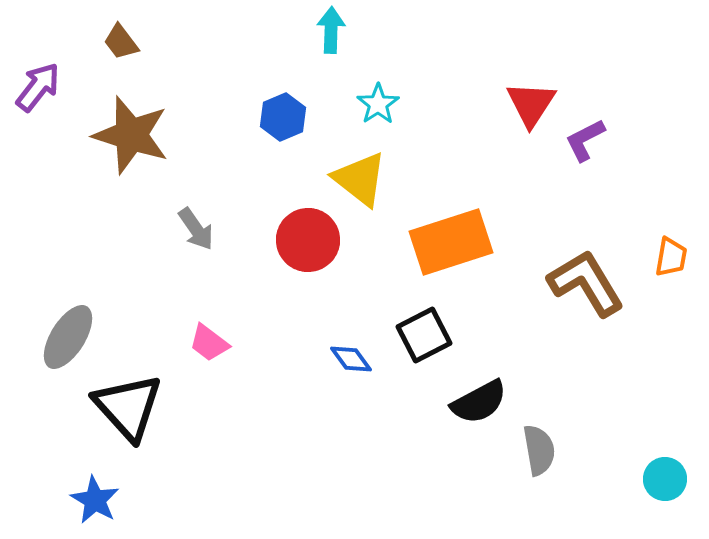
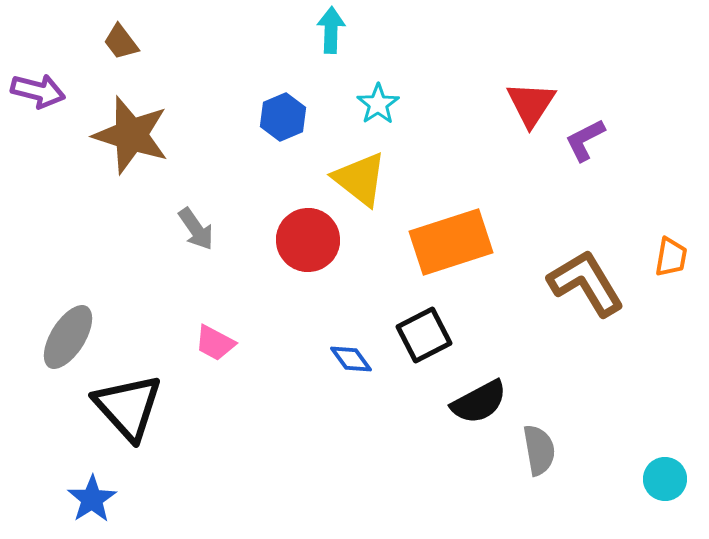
purple arrow: moved 4 px down; rotated 66 degrees clockwise
pink trapezoid: moved 6 px right; rotated 9 degrees counterclockwise
blue star: moved 3 px left, 1 px up; rotated 9 degrees clockwise
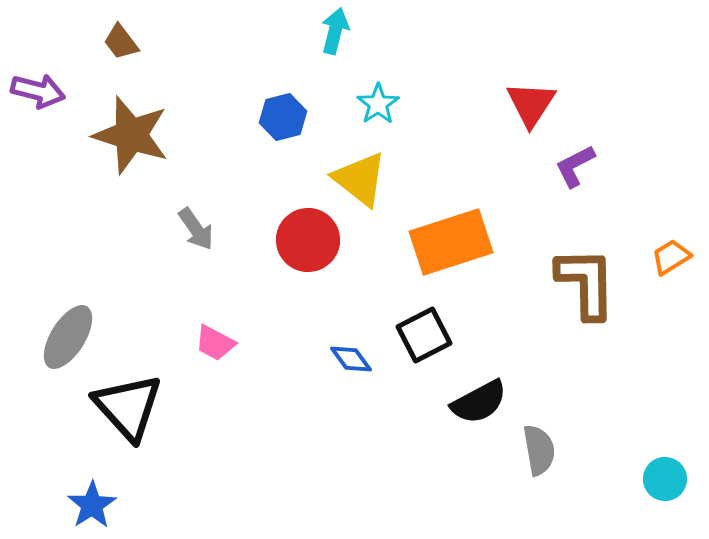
cyan arrow: moved 4 px right, 1 px down; rotated 12 degrees clockwise
blue hexagon: rotated 9 degrees clockwise
purple L-shape: moved 10 px left, 26 px down
orange trapezoid: rotated 132 degrees counterclockwise
brown L-shape: rotated 30 degrees clockwise
blue star: moved 6 px down
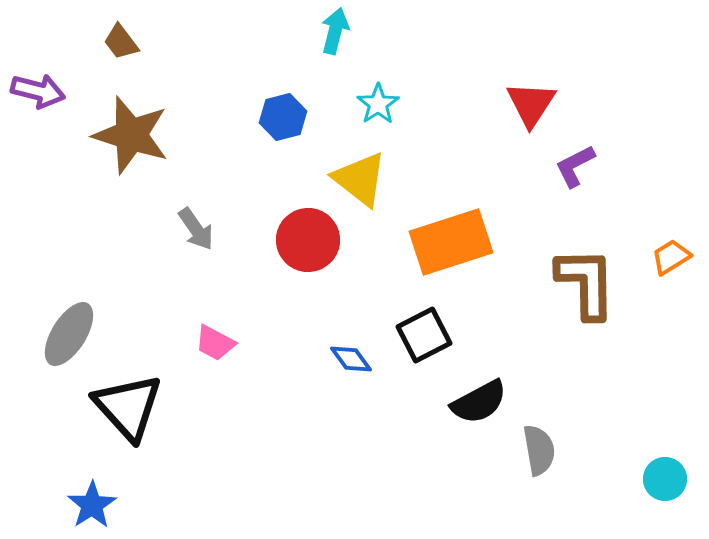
gray ellipse: moved 1 px right, 3 px up
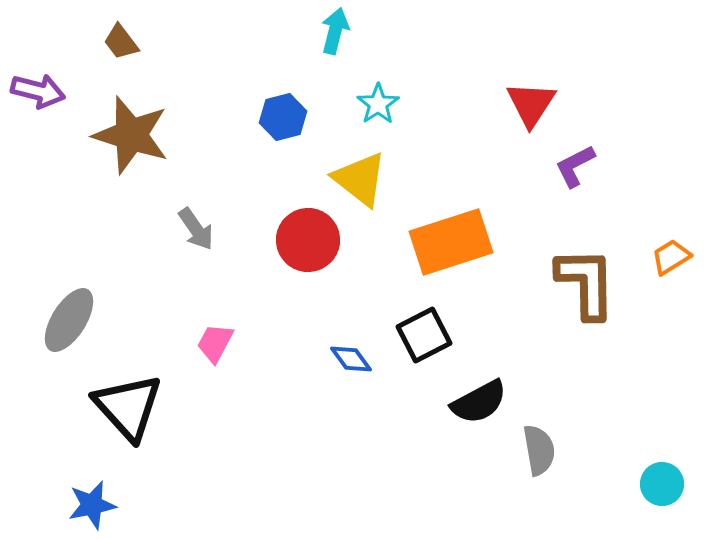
gray ellipse: moved 14 px up
pink trapezoid: rotated 90 degrees clockwise
cyan circle: moved 3 px left, 5 px down
blue star: rotated 21 degrees clockwise
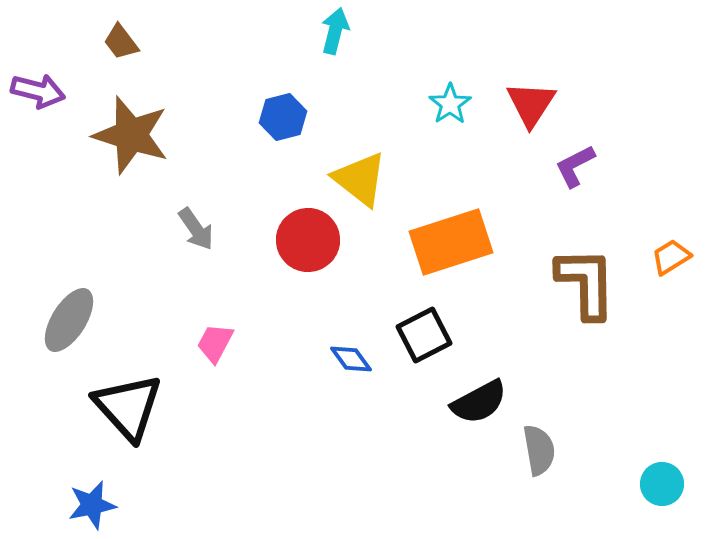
cyan star: moved 72 px right
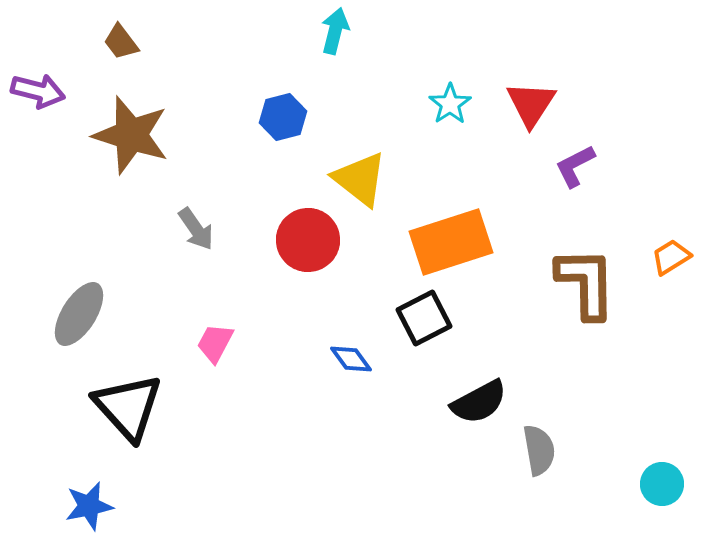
gray ellipse: moved 10 px right, 6 px up
black square: moved 17 px up
blue star: moved 3 px left, 1 px down
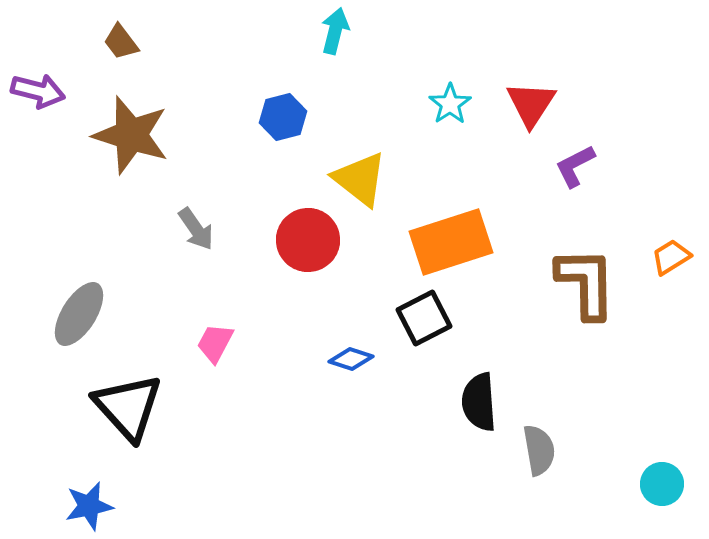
blue diamond: rotated 36 degrees counterclockwise
black semicircle: rotated 114 degrees clockwise
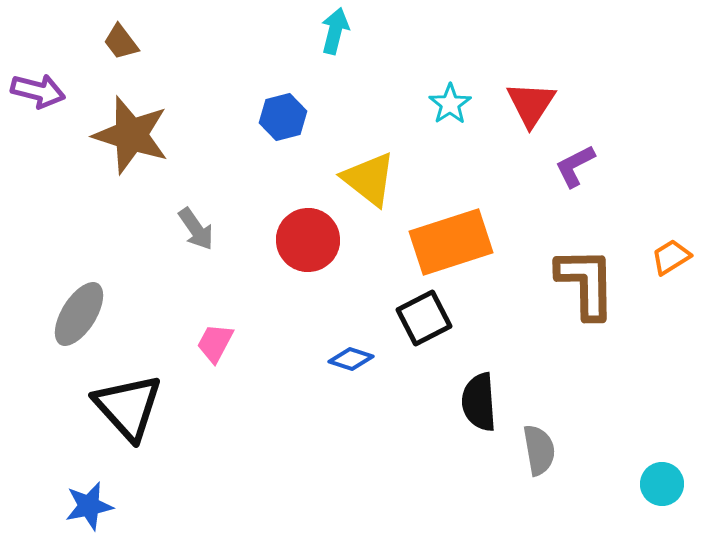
yellow triangle: moved 9 px right
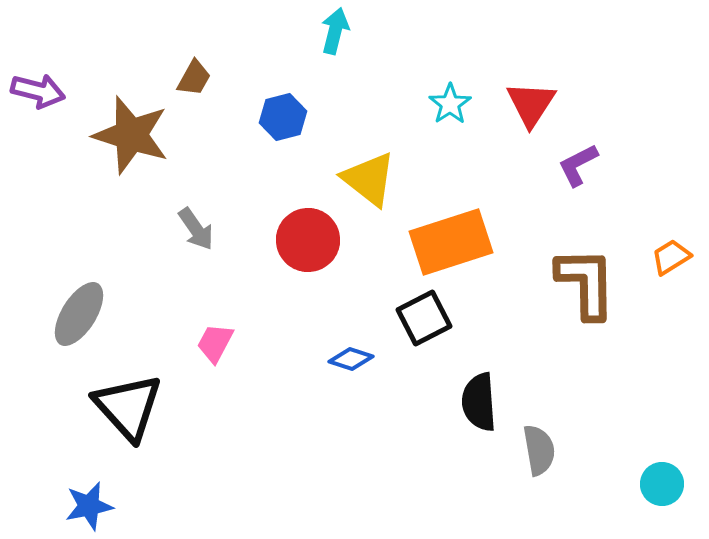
brown trapezoid: moved 73 px right, 36 px down; rotated 114 degrees counterclockwise
purple L-shape: moved 3 px right, 1 px up
